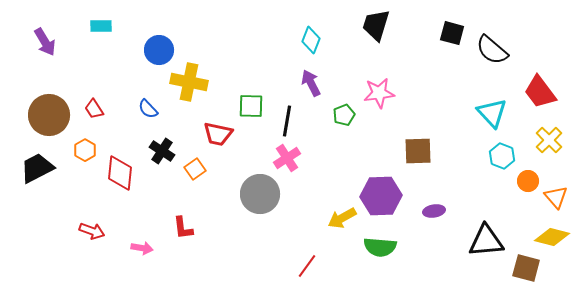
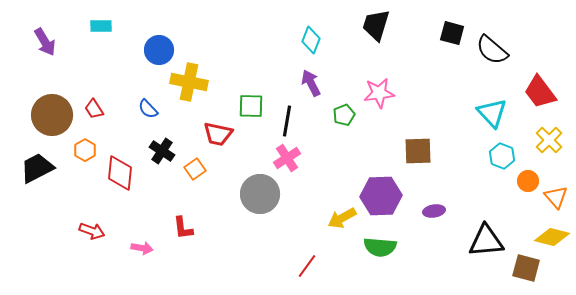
brown circle at (49, 115): moved 3 px right
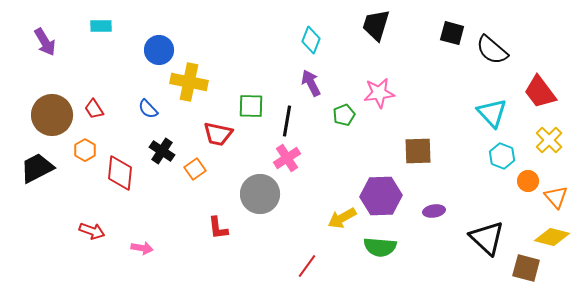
red L-shape at (183, 228): moved 35 px right
black triangle at (486, 241): moved 1 px right, 3 px up; rotated 48 degrees clockwise
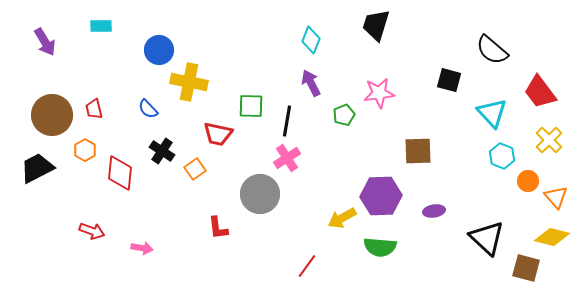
black square at (452, 33): moved 3 px left, 47 px down
red trapezoid at (94, 109): rotated 20 degrees clockwise
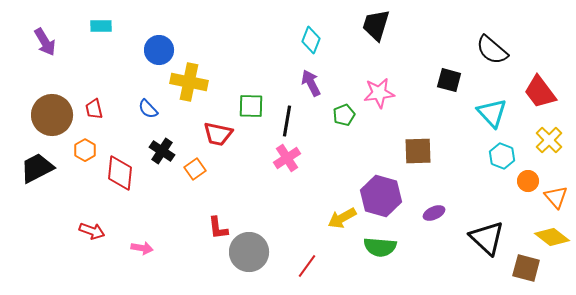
gray circle at (260, 194): moved 11 px left, 58 px down
purple hexagon at (381, 196): rotated 18 degrees clockwise
purple ellipse at (434, 211): moved 2 px down; rotated 15 degrees counterclockwise
yellow diamond at (552, 237): rotated 24 degrees clockwise
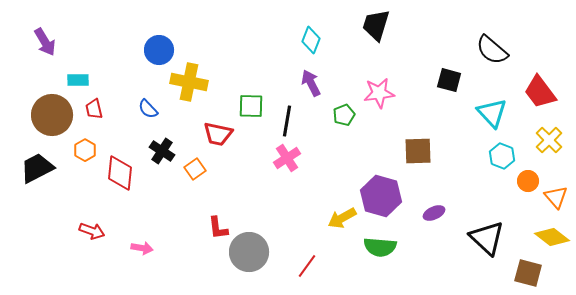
cyan rectangle at (101, 26): moved 23 px left, 54 px down
brown square at (526, 268): moved 2 px right, 5 px down
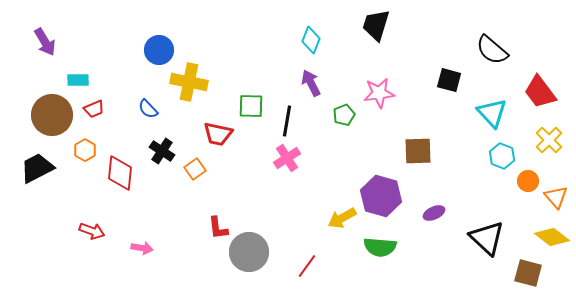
red trapezoid at (94, 109): rotated 100 degrees counterclockwise
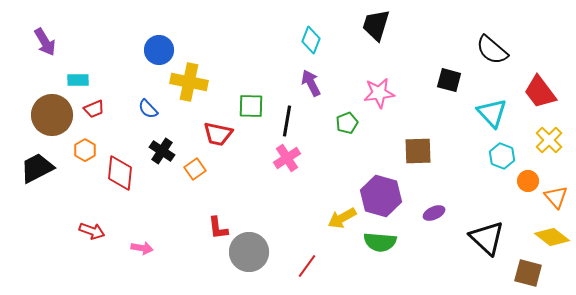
green pentagon at (344, 115): moved 3 px right, 8 px down
green semicircle at (380, 247): moved 5 px up
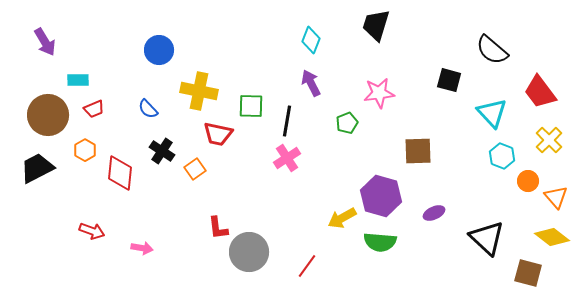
yellow cross at (189, 82): moved 10 px right, 9 px down
brown circle at (52, 115): moved 4 px left
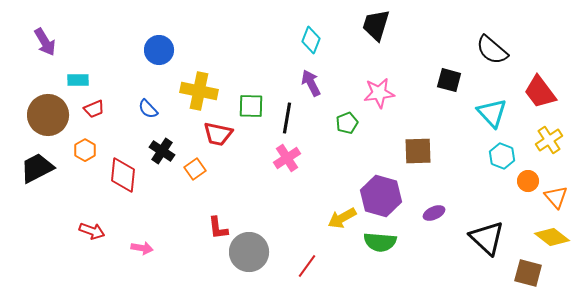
black line at (287, 121): moved 3 px up
yellow cross at (549, 140): rotated 12 degrees clockwise
red diamond at (120, 173): moved 3 px right, 2 px down
